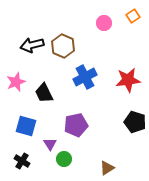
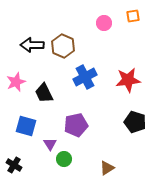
orange square: rotated 24 degrees clockwise
black arrow: rotated 15 degrees clockwise
black cross: moved 8 px left, 4 px down
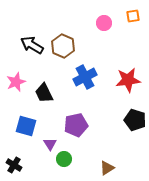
black arrow: rotated 30 degrees clockwise
black pentagon: moved 2 px up
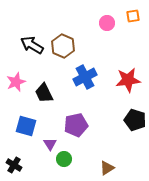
pink circle: moved 3 px right
